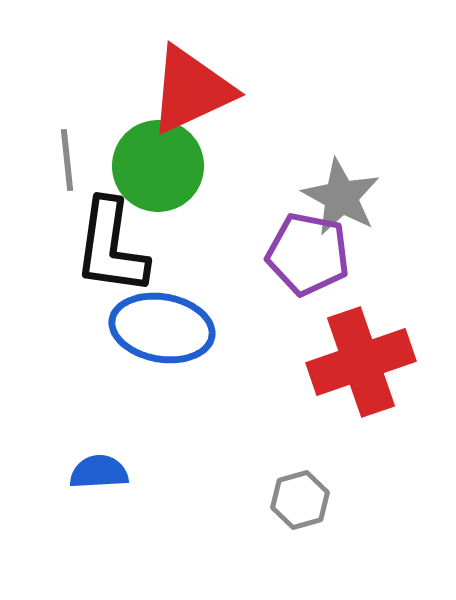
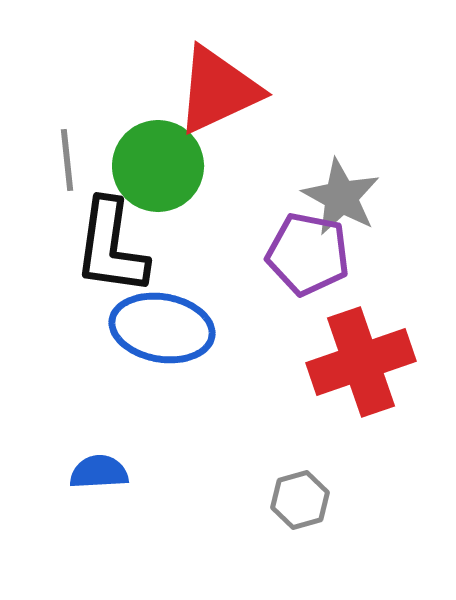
red triangle: moved 27 px right
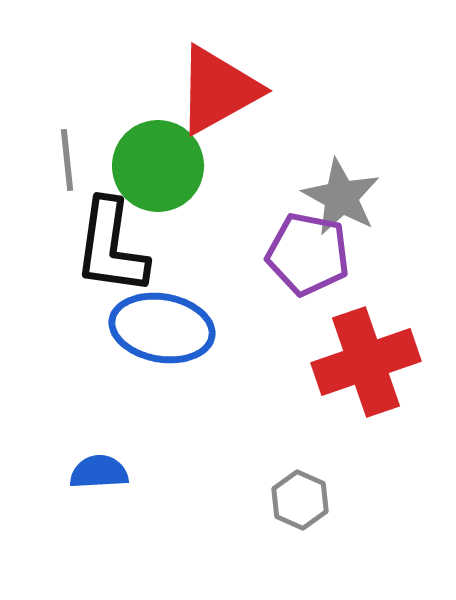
red triangle: rotated 4 degrees counterclockwise
red cross: moved 5 px right
gray hexagon: rotated 20 degrees counterclockwise
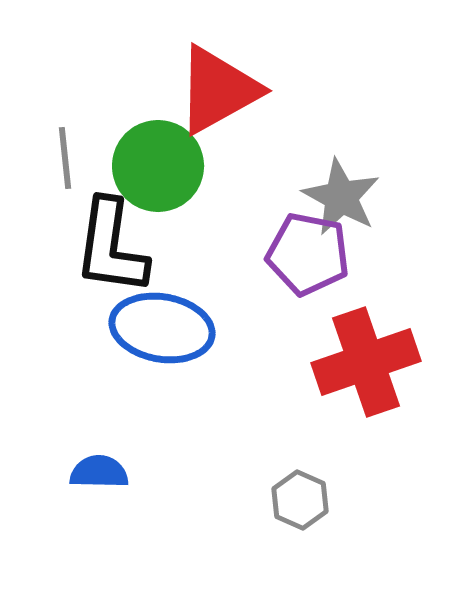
gray line: moved 2 px left, 2 px up
blue semicircle: rotated 4 degrees clockwise
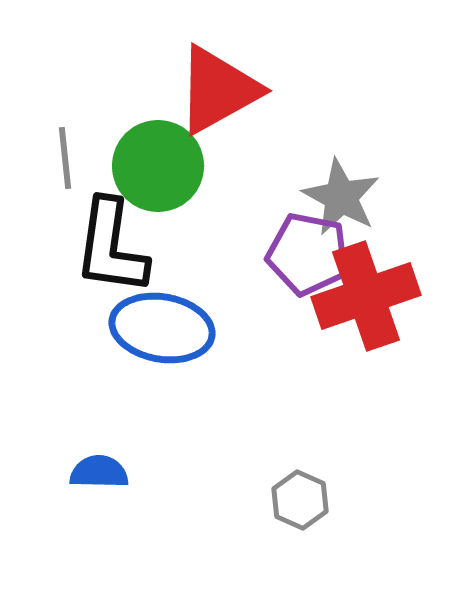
red cross: moved 66 px up
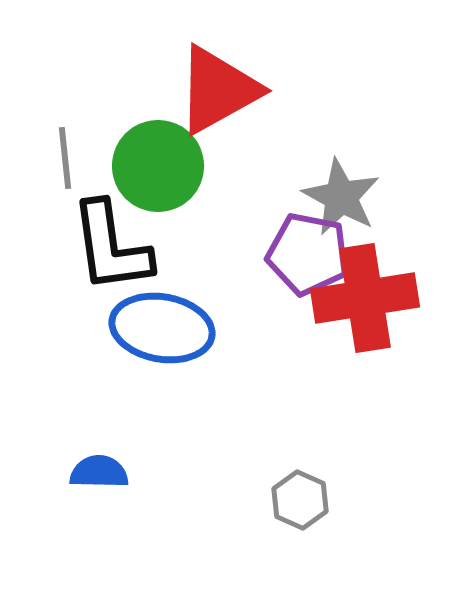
black L-shape: rotated 16 degrees counterclockwise
red cross: moved 1 px left, 2 px down; rotated 10 degrees clockwise
